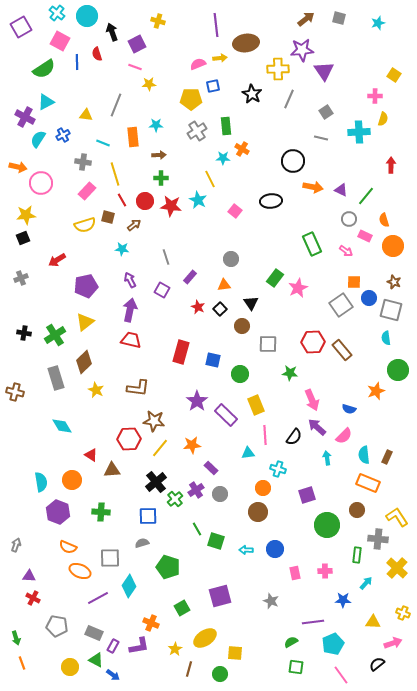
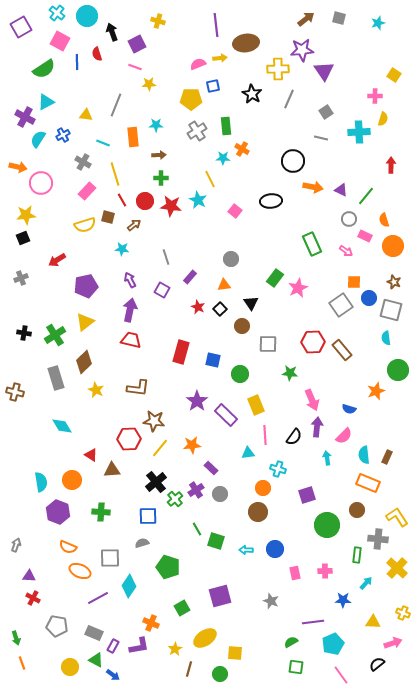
gray cross at (83, 162): rotated 21 degrees clockwise
purple arrow at (317, 427): rotated 54 degrees clockwise
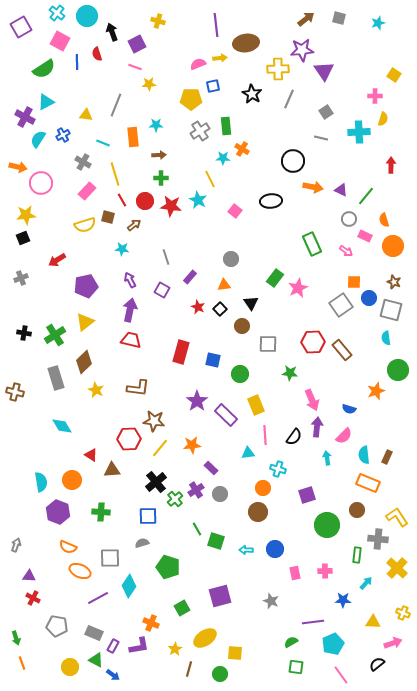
gray cross at (197, 131): moved 3 px right
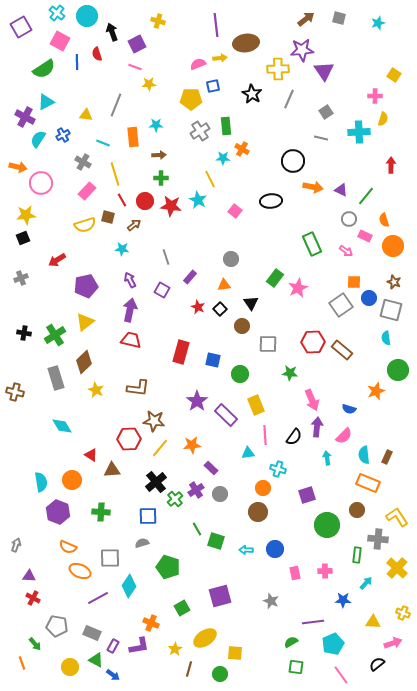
brown rectangle at (342, 350): rotated 10 degrees counterclockwise
gray rectangle at (94, 633): moved 2 px left
green arrow at (16, 638): moved 19 px right, 6 px down; rotated 24 degrees counterclockwise
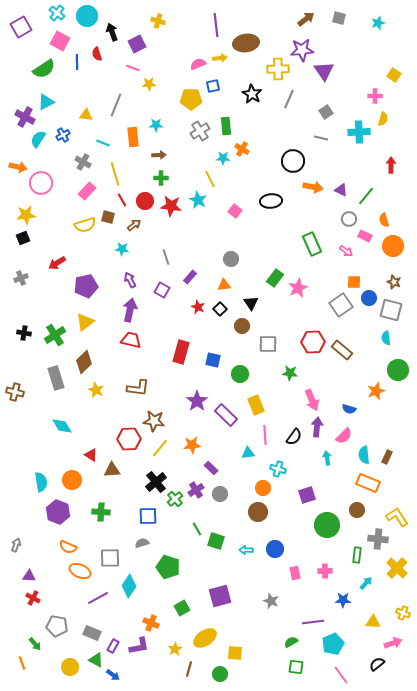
pink line at (135, 67): moved 2 px left, 1 px down
red arrow at (57, 260): moved 3 px down
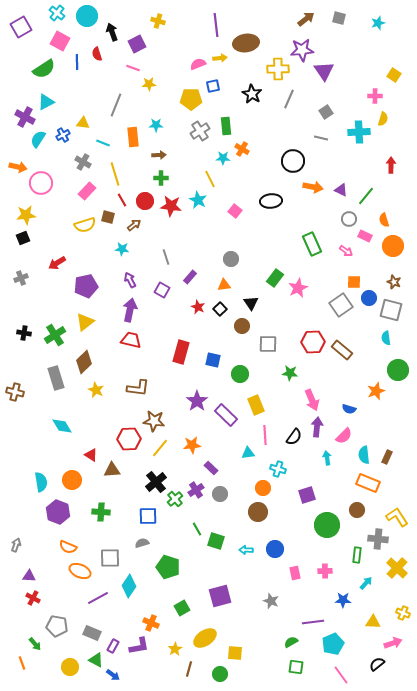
yellow triangle at (86, 115): moved 3 px left, 8 px down
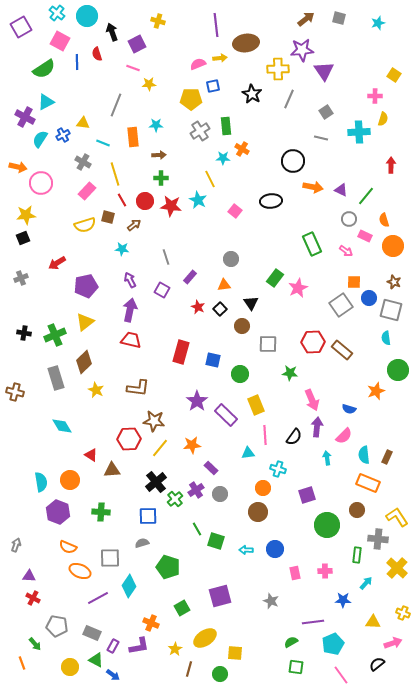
cyan semicircle at (38, 139): moved 2 px right
green cross at (55, 335): rotated 10 degrees clockwise
orange circle at (72, 480): moved 2 px left
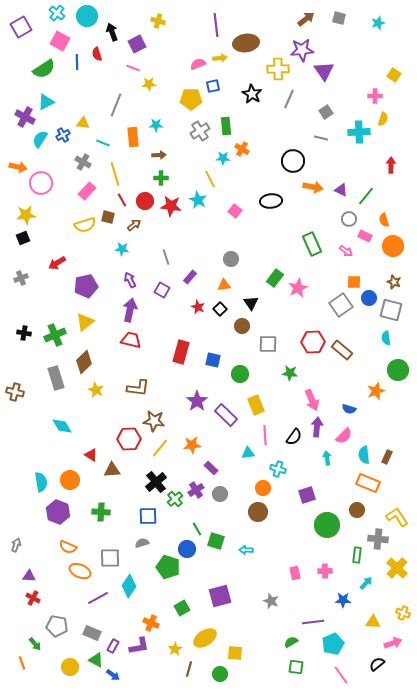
blue circle at (275, 549): moved 88 px left
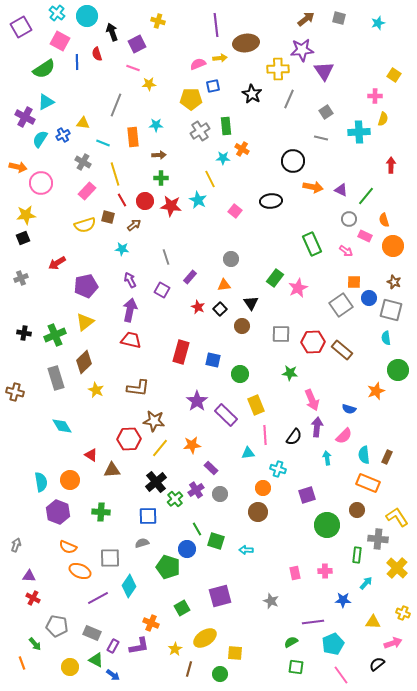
gray square at (268, 344): moved 13 px right, 10 px up
